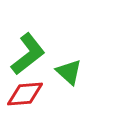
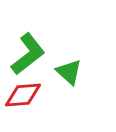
red diamond: moved 2 px left, 1 px down
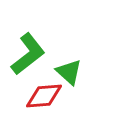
red diamond: moved 21 px right, 1 px down
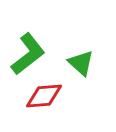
green triangle: moved 12 px right, 9 px up
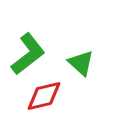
red diamond: rotated 9 degrees counterclockwise
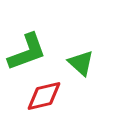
green L-shape: moved 1 px left, 2 px up; rotated 18 degrees clockwise
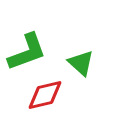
red diamond: moved 1 px right, 1 px up
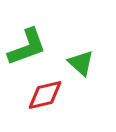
green L-shape: moved 5 px up
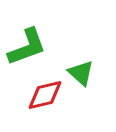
green triangle: moved 10 px down
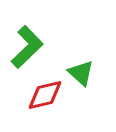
green L-shape: rotated 24 degrees counterclockwise
